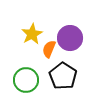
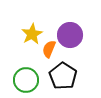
purple circle: moved 3 px up
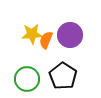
yellow star: rotated 25 degrees clockwise
orange semicircle: moved 3 px left, 9 px up
green circle: moved 1 px right, 1 px up
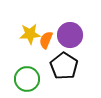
yellow star: moved 2 px left
black pentagon: moved 1 px right, 10 px up
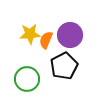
black pentagon: rotated 12 degrees clockwise
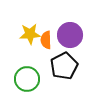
orange semicircle: rotated 24 degrees counterclockwise
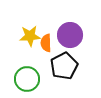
yellow star: moved 2 px down
orange semicircle: moved 3 px down
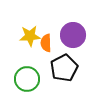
purple circle: moved 3 px right
black pentagon: moved 2 px down
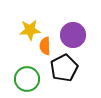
yellow star: moved 6 px up
orange semicircle: moved 1 px left, 3 px down
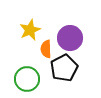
yellow star: rotated 20 degrees counterclockwise
purple circle: moved 3 px left, 3 px down
orange semicircle: moved 1 px right, 3 px down
